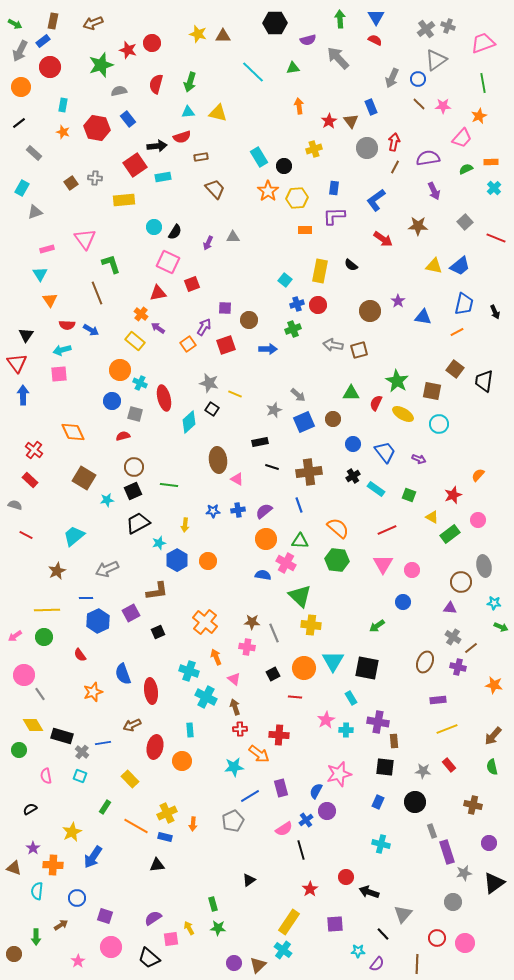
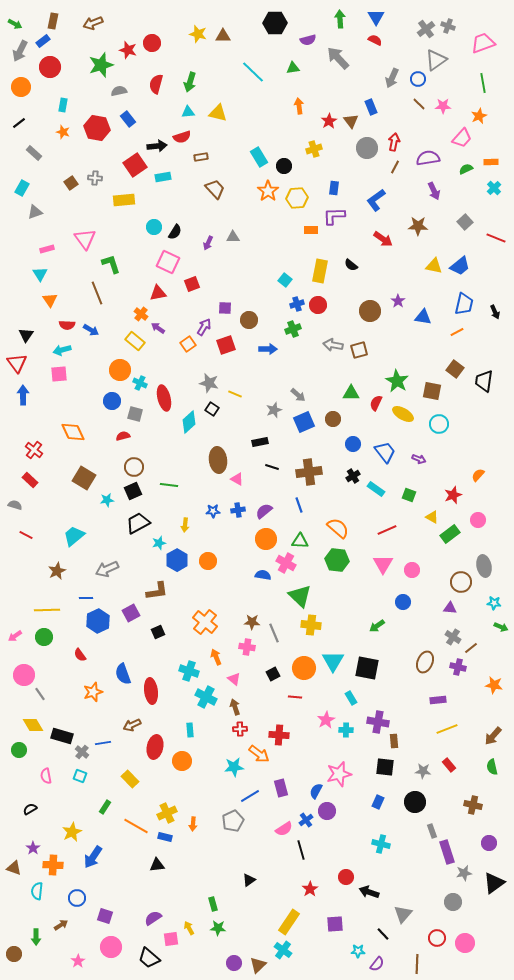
orange rectangle at (305, 230): moved 6 px right
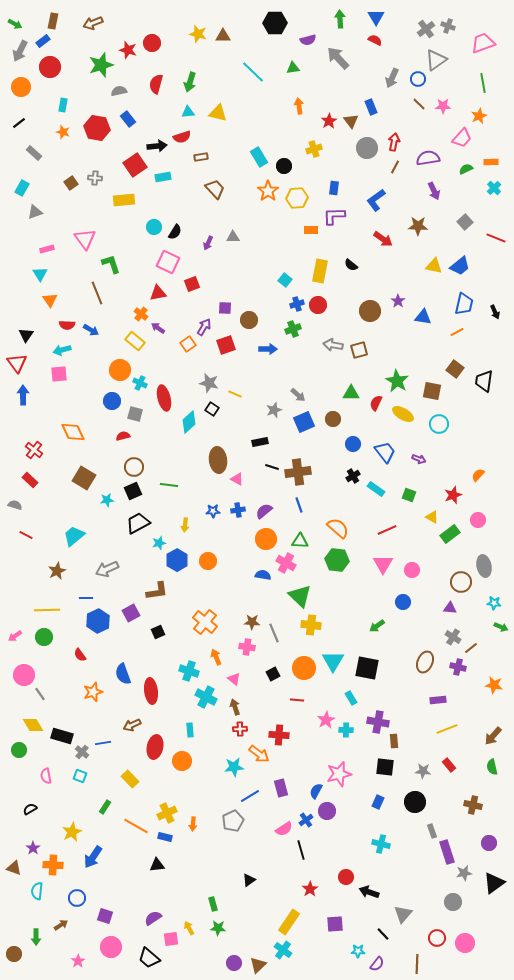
brown cross at (309, 472): moved 11 px left
red line at (295, 697): moved 2 px right, 3 px down
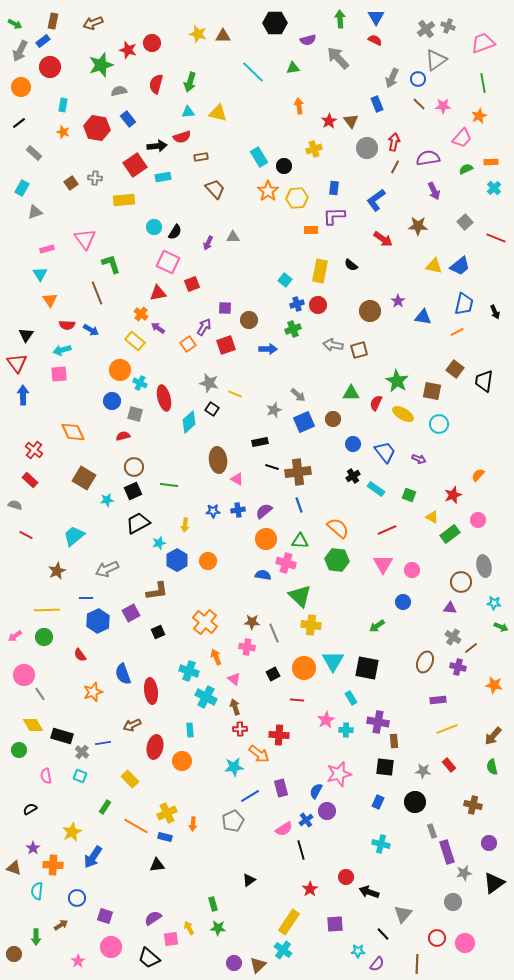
blue rectangle at (371, 107): moved 6 px right, 3 px up
pink cross at (286, 563): rotated 12 degrees counterclockwise
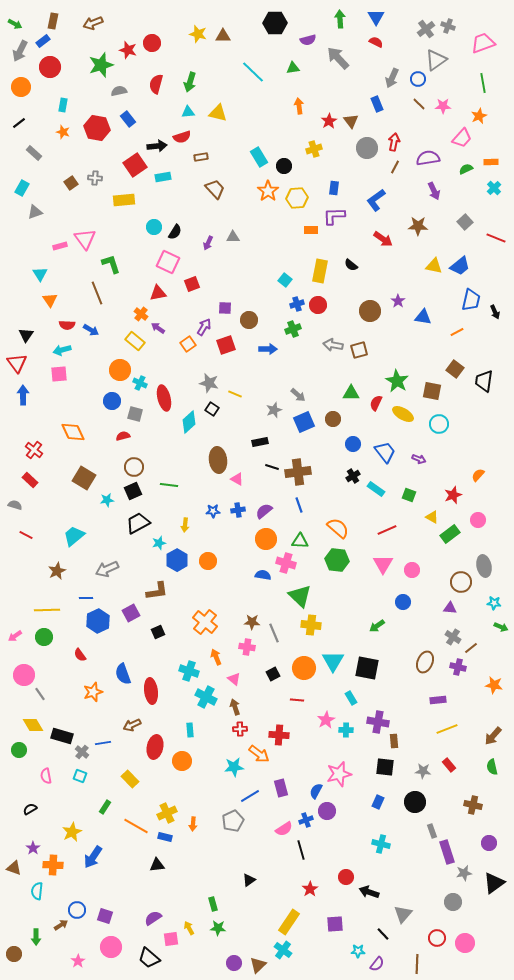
red semicircle at (375, 40): moved 1 px right, 2 px down
pink rectangle at (47, 249): moved 13 px right, 3 px up
blue trapezoid at (464, 304): moved 7 px right, 4 px up
blue cross at (306, 820): rotated 16 degrees clockwise
blue circle at (77, 898): moved 12 px down
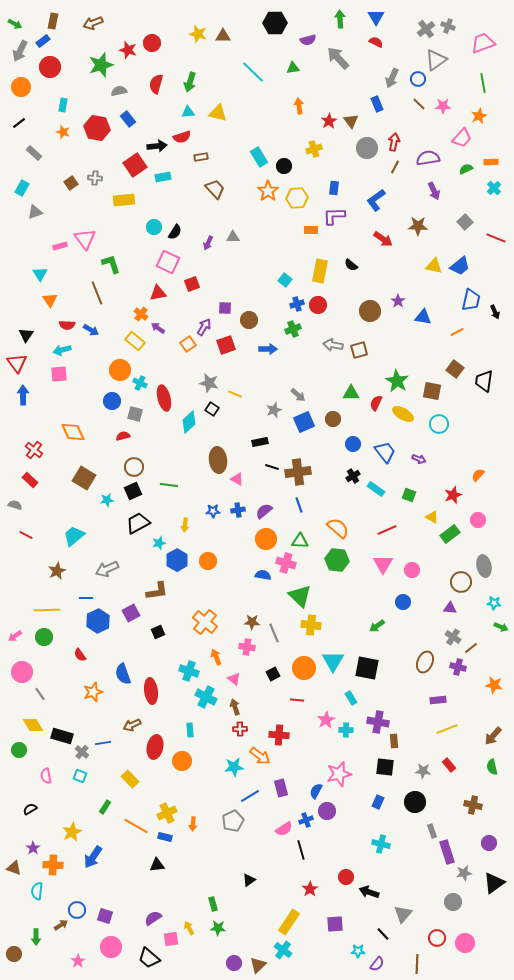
pink circle at (24, 675): moved 2 px left, 3 px up
orange arrow at (259, 754): moved 1 px right, 2 px down
